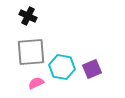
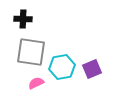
black cross: moved 5 px left, 3 px down; rotated 24 degrees counterclockwise
gray square: rotated 12 degrees clockwise
cyan hexagon: rotated 20 degrees counterclockwise
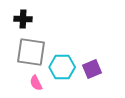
cyan hexagon: rotated 10 degrees clockwise
pink semicircle: rotated 91 degrees counterclockwise
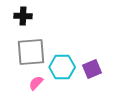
black cross: moved 3 px up
gray square: rotated 12 degrees counterclockwise
pink semicircle: rotated 70 degrees clockwise
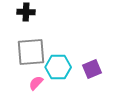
black cross: moved 3 px right, 4 px up
cyan hexagon: moved 4 px left
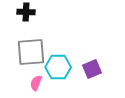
pink semicircle: rotated 21 degrees counterclockwise
